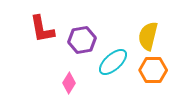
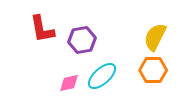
yellow semicircle: moved 7 px right, 1 px down; rotated 12 degrees clockwise
cyan ellipse: moved 11 px left, 14 px down
pink diamond: rotated 45 degrees clockwise
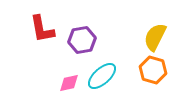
orange hexagon: rotated 16 degrees clockwise
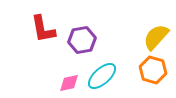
red L-shape: moved 1 px right
yellow semicircle: moved 1 px right; rotated 16 degrees clockwise
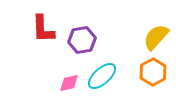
red L-shape: rotated 8 degrees clockwise
orange hexagon: moved 2 px down; rotated 16 degrees clockwise
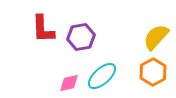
purple hexagon: moved 1 px left, 3 px up
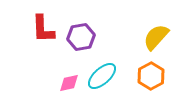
orange hexagon: moved 2 px left, 4 px down
